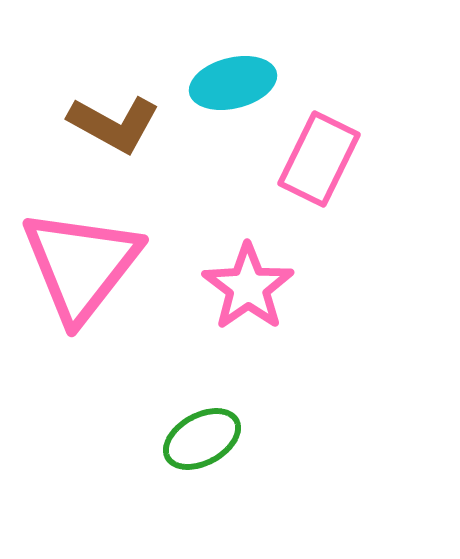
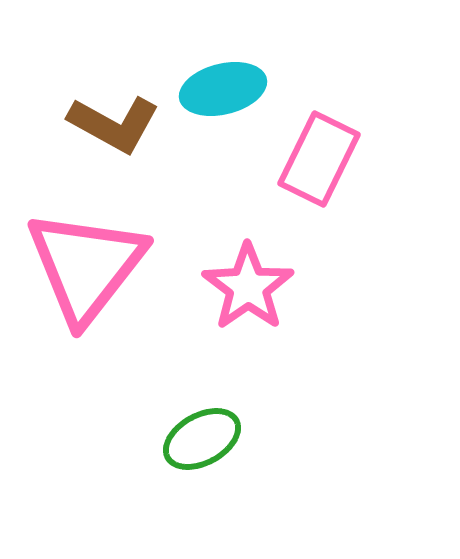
cyan ellipse: moved 10 px left, 6 px down
pink triangle: moved 5 px right, 1 px down
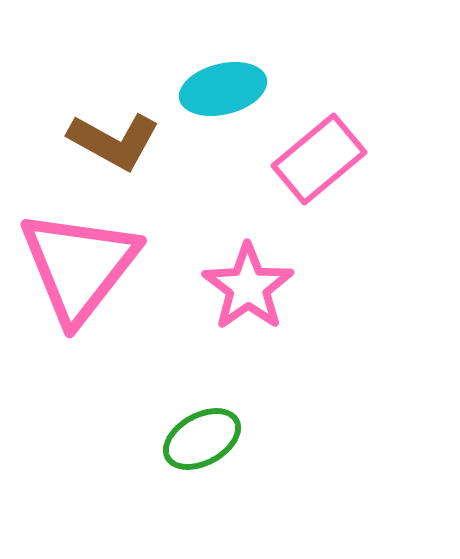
brown L-shape: moved 17 px down
pink rectangle: rotated 24 degrees clockwise
pink triangle: moved 7 px left
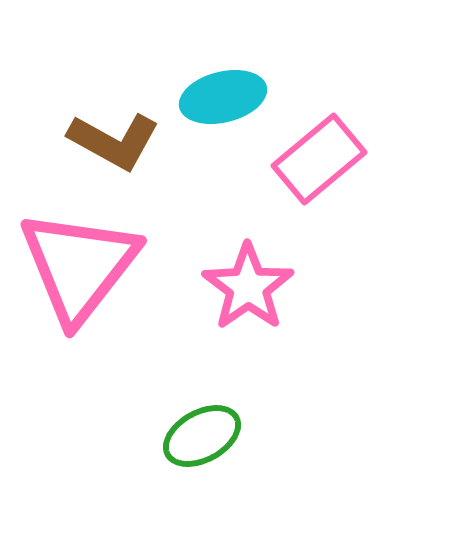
cyan ellipse: moved 8 px down
green ellipse: moved 3 px up
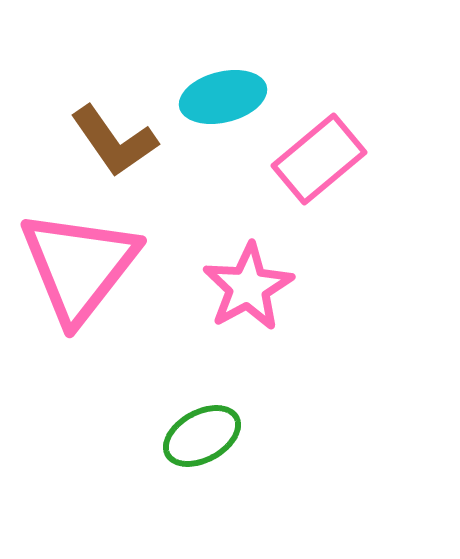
brown L-shape: rotated 26 degrees clockwise
pink star: rotated 6 degrees clockwise
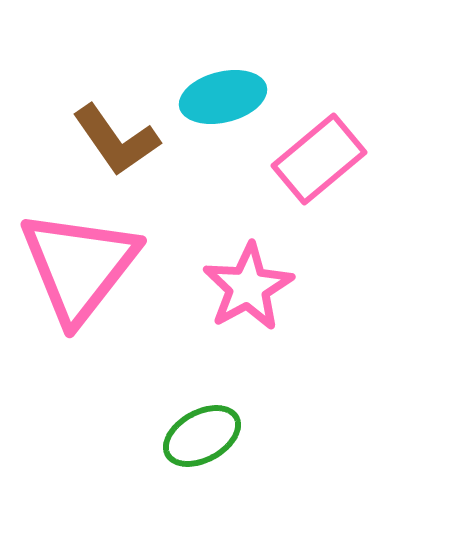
brown L-shape: moved 2 px right, 1 px up
